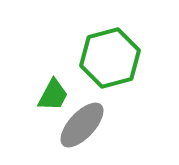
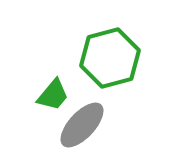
green trapezoid: rotated 12 degrees clockwise
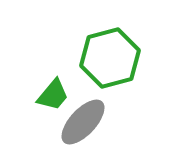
gray ellipse: moved 1 px right, 3 px up
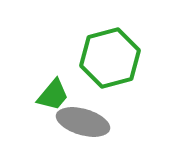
gray ellipse: rotated 63 degrees clockwise
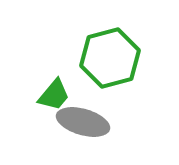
green trapezoid: moved 1 px right
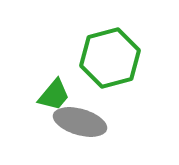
gray ellipse: moved 3 px left
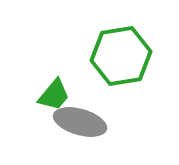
green hexagon: moved 11 px right, 2 px up; rotated 6 degrees clockwise
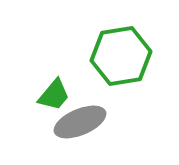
gray ellipse: rotated 39 degrees counterclockwise
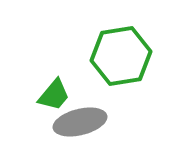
gray ellipse: rotated 9 degrees clockwise
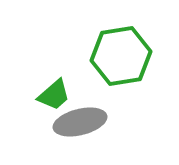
green trapezoid: rotated 9 degrees clockwise
